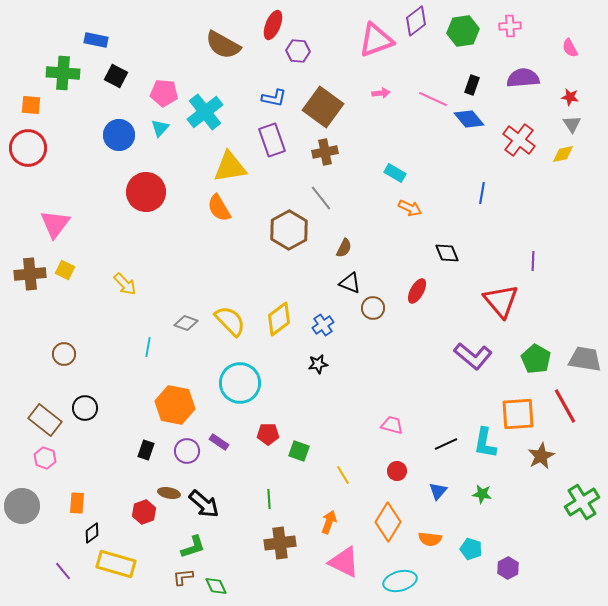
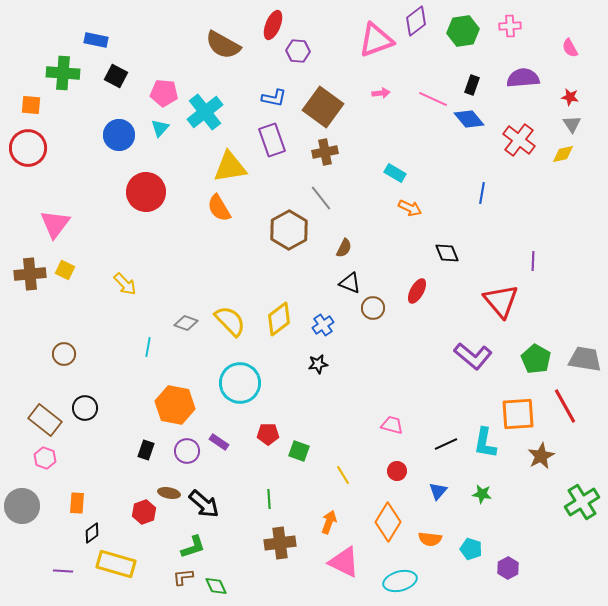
purple line at (63, 571): rotated 48 degrees counterclockwise
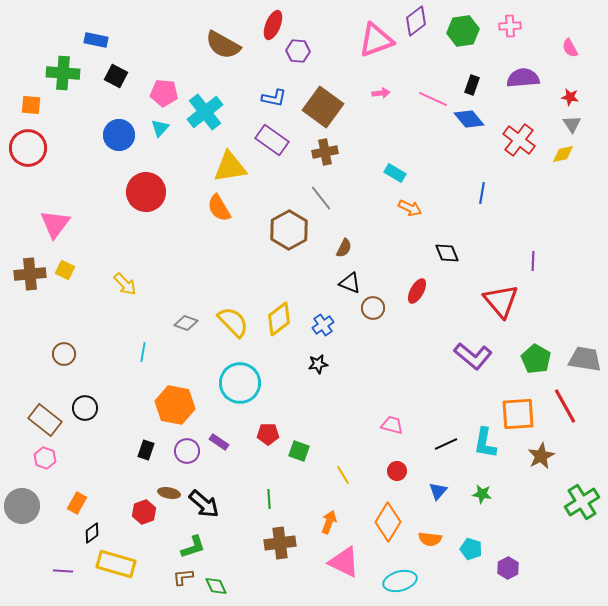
purple rectangle at (272, 140): rotated 36 degrees counterclockwise
yellow semicircle at (230, 321): moved 3 px right, 1 px down
cyan line at (148, 347): moved 5 px left, 5 px down
orange rectangle at (77, 503): rotated 25 degrees clockwise
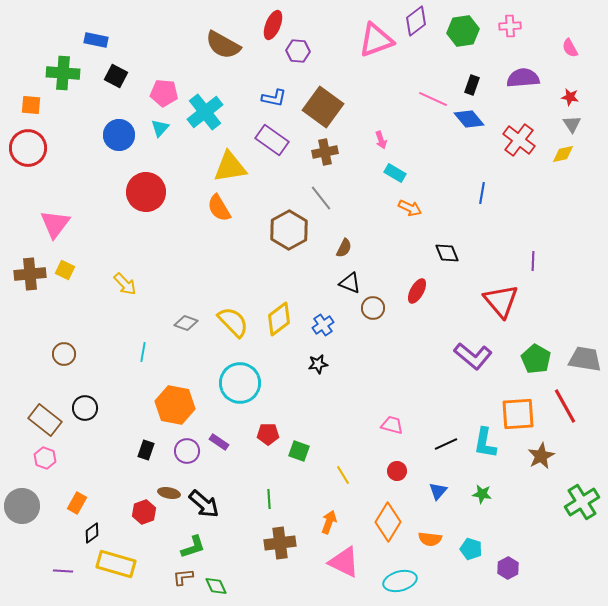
pink arrow at (381, 93): moved 47 px down; rotated 78 degrees clockwise
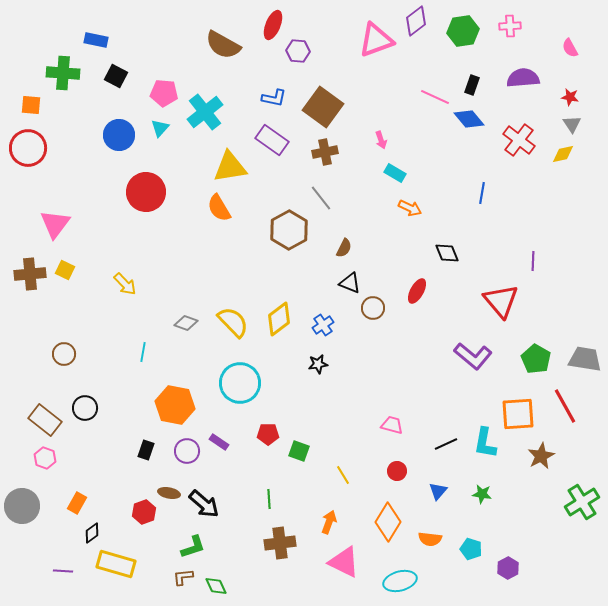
pink line at (433, 99): moved 2 px right, 2 px up
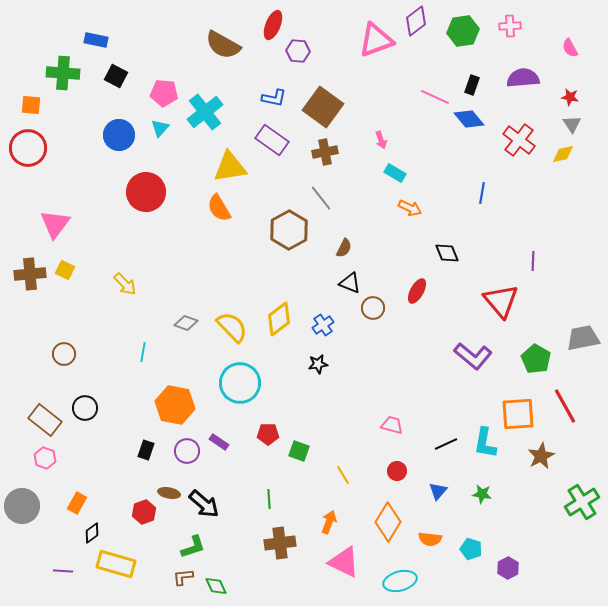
yellow semicircle at (233, 322): moved 1 px left, 5 px down
gray trapezoid at (585, 359): moved 2 px left, 21 px up; rotated 20 degrees counterclockwise
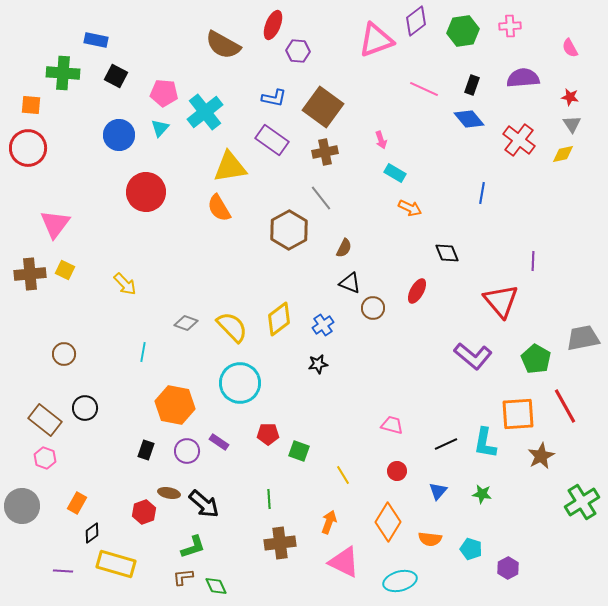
pink line at (435, 97): moved 11 px left, 8 px up
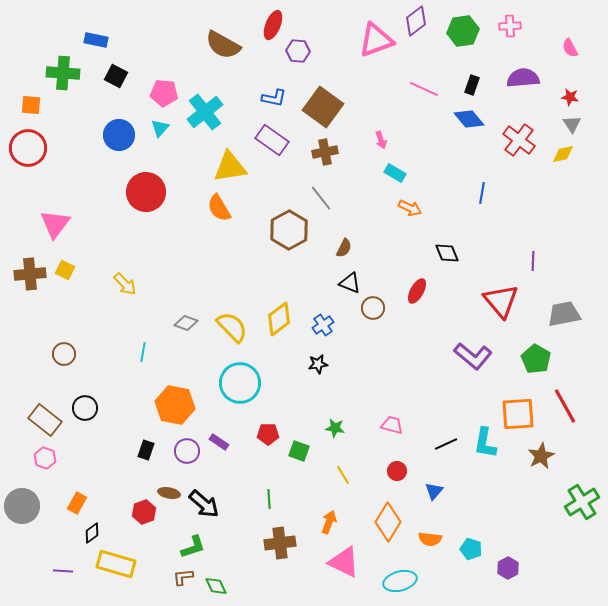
gray trapezoid at (583, 338): moved 19 px left, 24 px up
blue triangle at (438, 491): moved 4 px left
green star at (482, 494): moved 147 px left, 66 px up
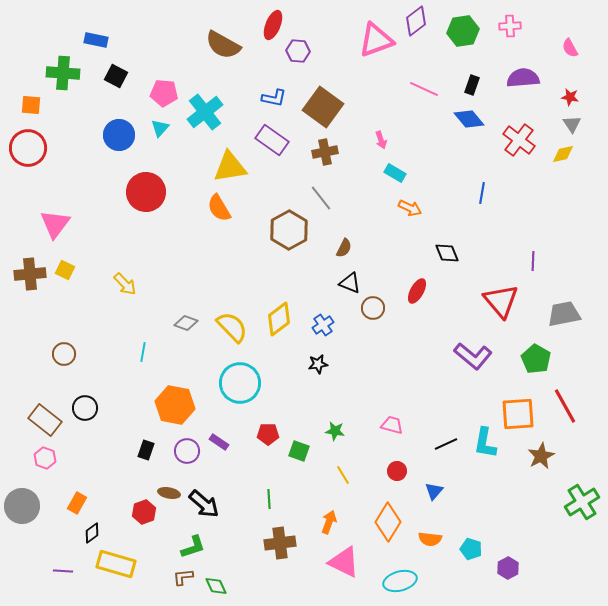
green star at (335, 428): moved 3 px down
